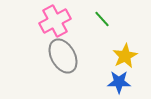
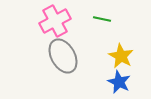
green line: rotated 36 degrees counterclockwise
yellow star: moved 4 px left; rotated 15 degrees counterclockwise
blue star: rotated 25 degrees clockwise
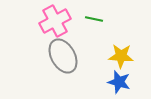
green line: moved 8 px left
yellow star: rotated 25 degrees counterclockwise
blue star: rotated 10 degrees counterclockwise
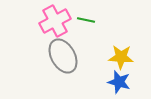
green line: moved 8 px left, 1 px down
yellow star: moved 1 px down
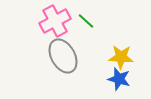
green line: moved 1 px down; rotated 30 degrees clockwise
blue star: moved 3 px up
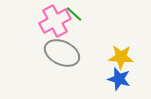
green line: moved 12 px left, 7 px up
gray ellipse: moved 1 px left, 3 px up; rotated 36 degrees counterclockwise
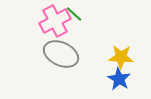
gray ellipse: moved 1 px left, 1 px down
blue star: rotated 15 degrees clockwise
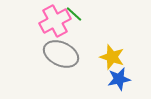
yellow star: moved 9 px left; rotated 15 degrees clockwise
blue star: rotated 30 degrees clockwise
